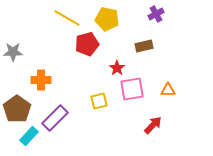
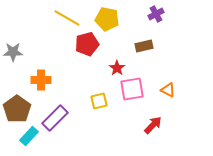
orange triangle: rotated 28 degrees clockwise
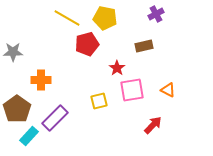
yellow pentagon: moved 2 px left, 1 px up
pink square: moved 1 px down
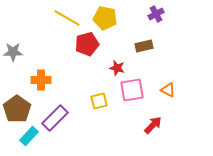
red star: rotated 21 degrees counterclockwise
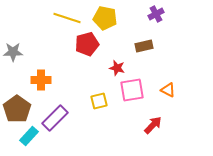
yellow line: rotated 12 degrees counterclockwise
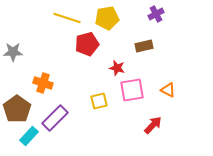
yellow pentagon: moved 2 px right; rotated 20 degrees counterclockwise
orange cross: moved 2 px right, 3 px down; rotated 18 degrees clockwise
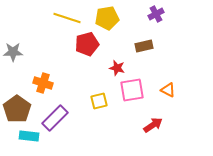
red arrow: rotated 12 degrees clockwise
cyan rectangle: rotated 54 degrees clockwise
